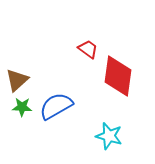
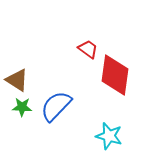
red diamond: moved 3 px left, 1 px up
brown triangle: rotated 45 degrees counterclockwise
blue semicircle: rotated 16 degrees counterclockwise
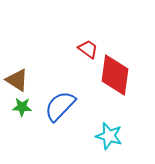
blue semicircle: moved 4 px right
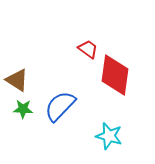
green star: moved 1 px right, 2 px down
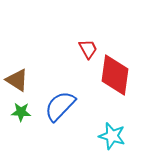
red trapezoid: rotated 25 degrees clockwise
green star: moved 2 px left, 3 px down
cyan star: moved 3 px right
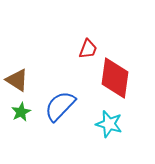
red trapezoid: rotated 50 degrees clockwise
red diamond: moved 3 px down
green star: rotated 30 degrees counterclockwise
cyan star: moved 3 px left, 12 px up
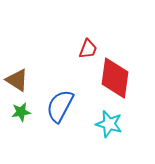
blue semicircle: rotated 16 degrees counterclockwise
green star: rotated 18 degrees clockwise
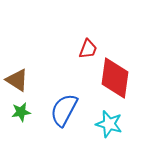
blue semicircle: moved 4 px right, 4 px down
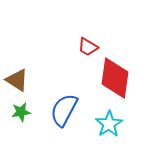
red trapezoid: moved 2 px up; rotated 100 degrees clockwise
cyan star: rotated 24 degrees clockwise
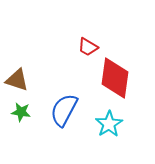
brown triangle: rotated 15 degrees counterclockwise
green star: rotated 18 degrees clockwise
